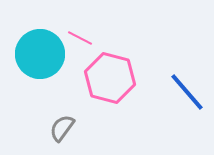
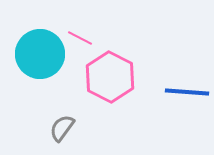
pink hexagon: moved 1 px up; rotated 12 degrees clockwise
blue line: rotated 45 degrees counterclockwise
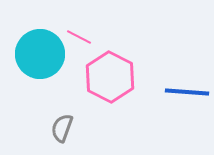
pink line: moved 1 px left, 1 px up
gray semicircle: rotated 16 degrees counterclockwise
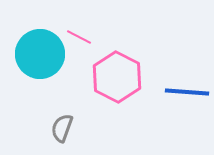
pink hexagon: moved 7 px right
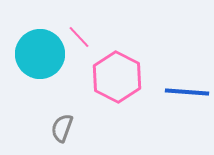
pink line: rotated 20 degrees clockwise
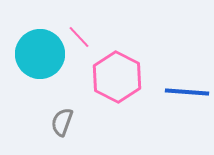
gray semicircle: moved 6 px up
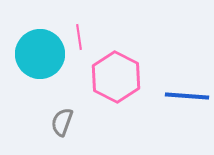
pink line: rotated 35 degrees clockwise
pink hexagon: moved 1 px left
blue line: moved 4 px down
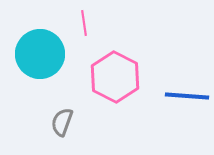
pink line: moved 5 px right, 14 px up
pink hexagon: moved 1 px left
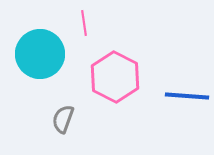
gray semicircle: moved 1 px right, 3 px up
